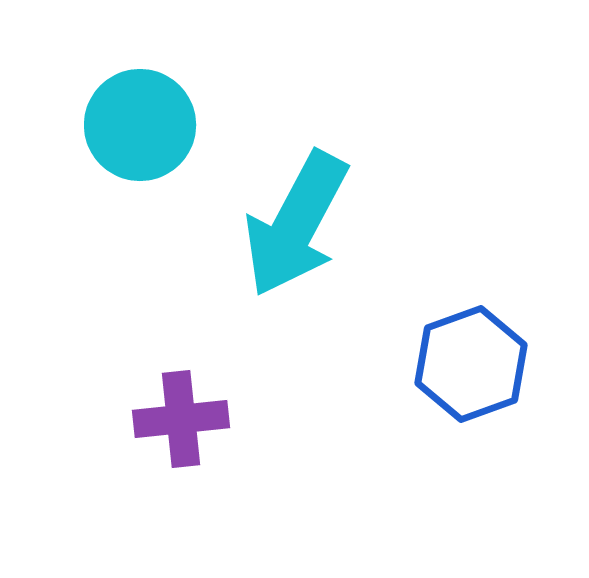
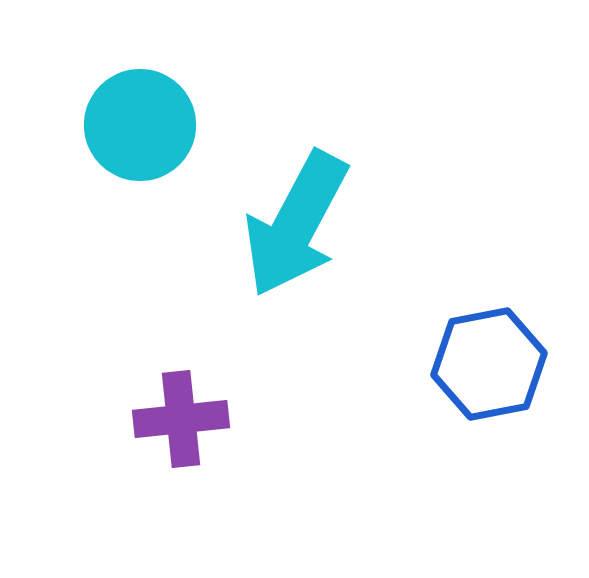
blue hexagon: moved 18 px right; rotated 9 degrees clockwise
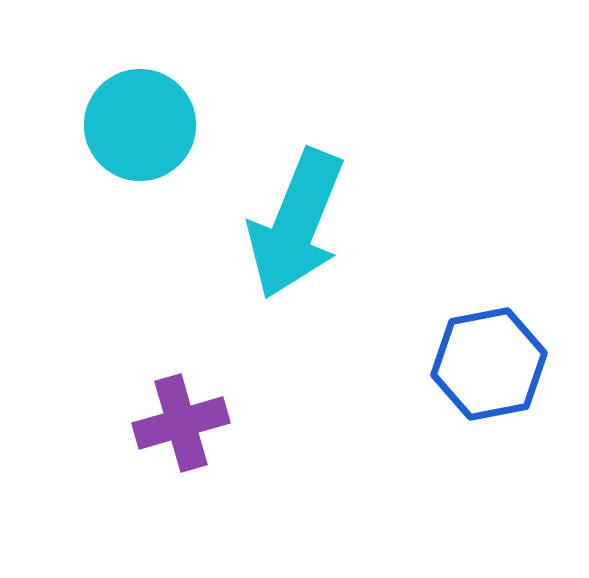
cyan arrow: rotated 6 degrees counterclockwise
purple cross: moved 4 px down; rotated 10 degrees counterclockwise
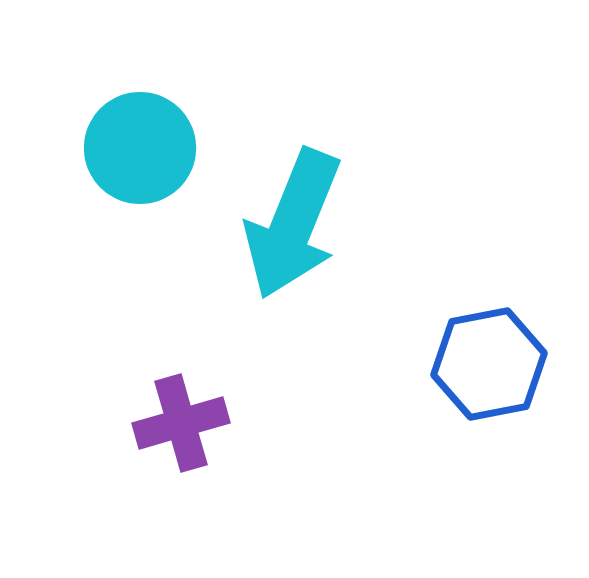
cyan circle: moved 23 px down
cyan arrow: moved 3 px left
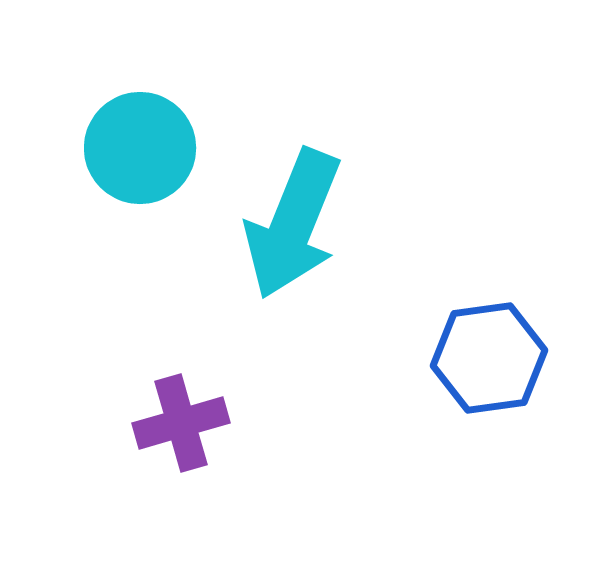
blue hexagon: moved 6 px up; rotated 3 degrees clockwise
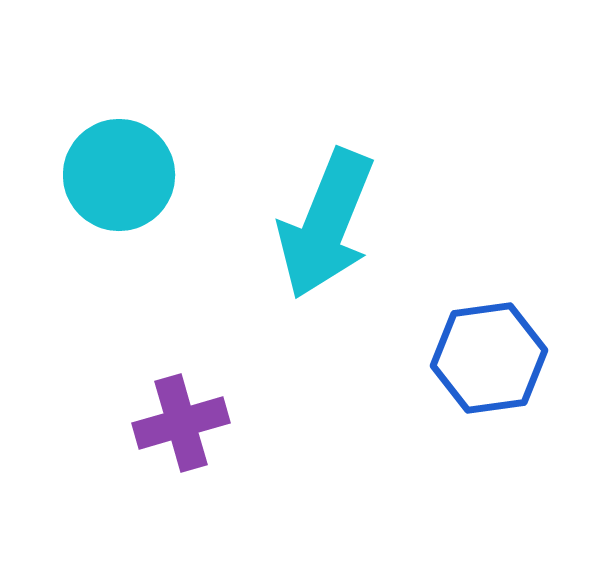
cyan circle: moved 21 px left, 27 px down
cyan arrow: moved 33 px right
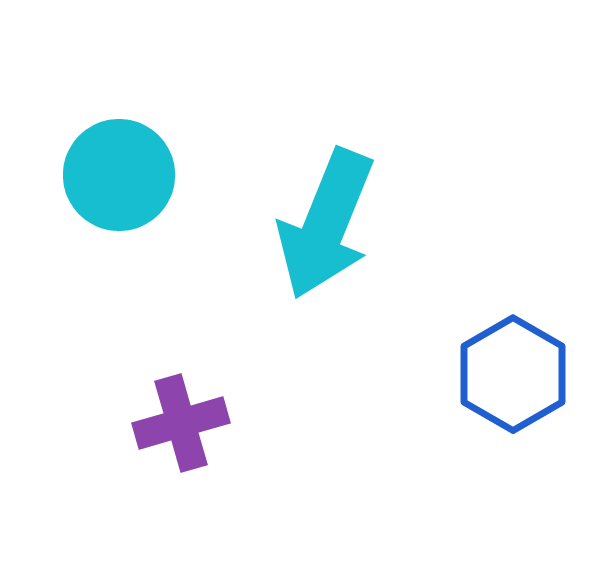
blue hexagon: moved 24 px right, 16 px down; rotated 22 degrees counterclockwise
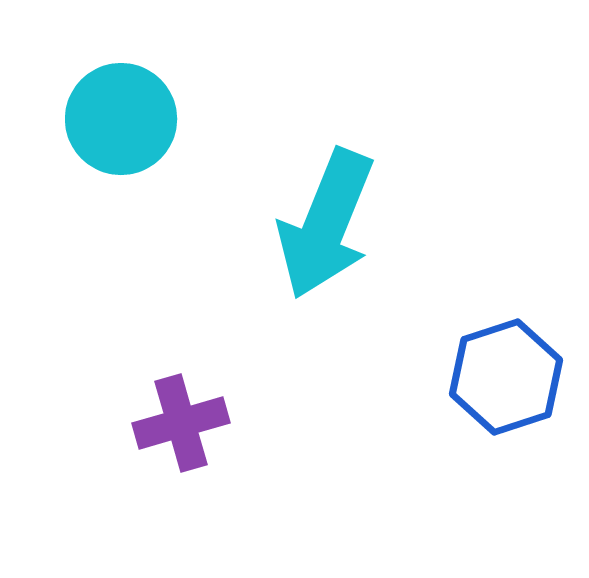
cyan circle: moved 2 px right, 56 px up
blue hexagon: moved 7 px left, 3 px down; rotated 12 degrees clockwise
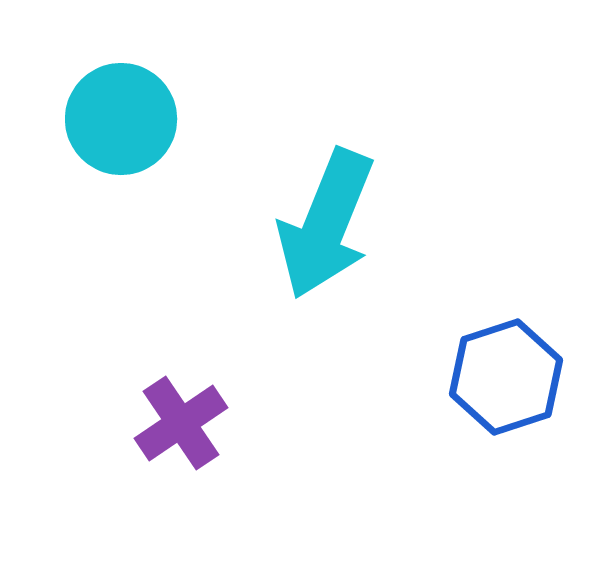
purple cross: rotated 18 degrees counterclockwise
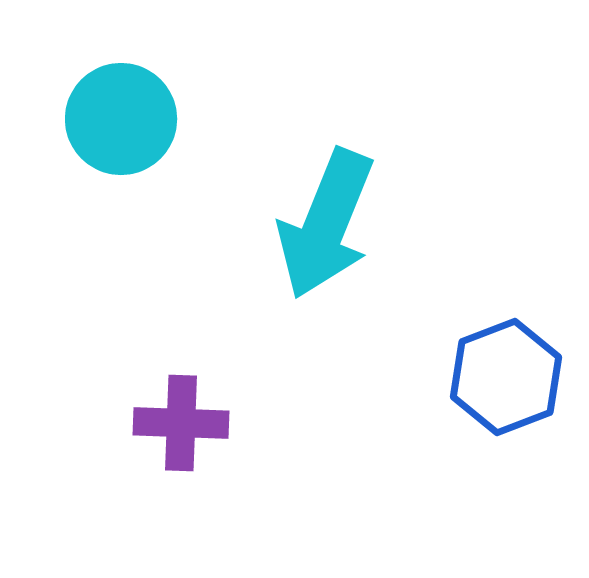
blue hexagon: rotated 3 degrees counterclockwise
purple cross: rotated 36 degrees clockwise
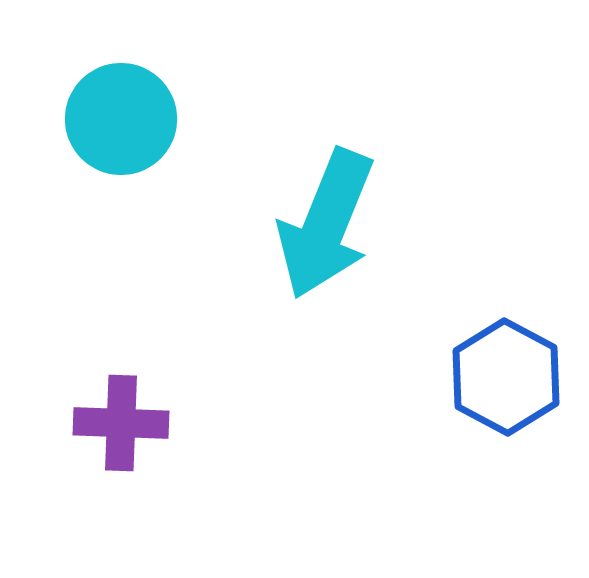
blue hexagon: rotated 11 degrees counterclockwise
purple cross: moved 60 px left
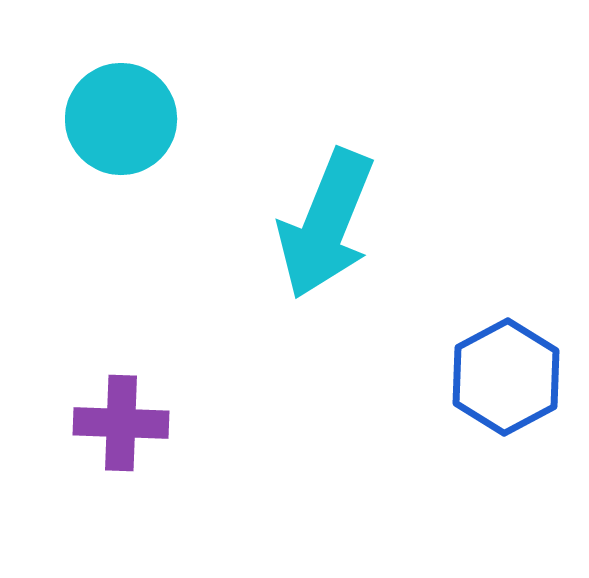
blue hexagon: rotated 4 degrees clockwise
